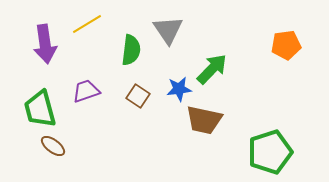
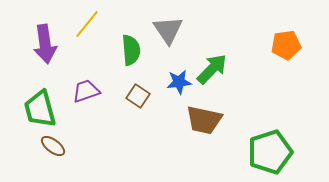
yellow line: rotated 20 degrees counterclockwise
green semicircle: rotated 12 degrees counterclockwise
blue star: moved 7 px up
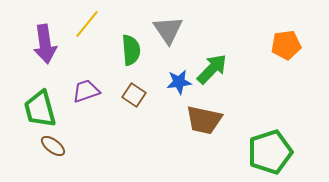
brown square: moved 4 px left, 1 px up
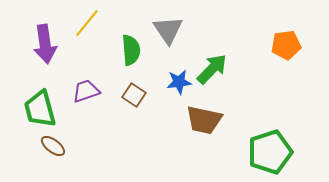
yellow line: moved 1 px up
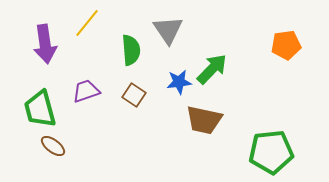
green pentagon: moved 1 px right; rotated 12 degrees clockwise
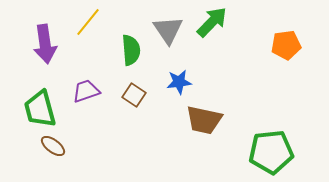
yellow line: moved 1 px right, 1 px up
green arrow: moved 47 px up
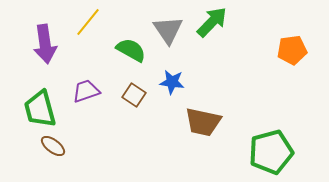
orange pentagon: moved 6 px right, 5 px down
green semicircle: rotated 56 degrees counterclockwise
blue star: moved 7 px left; rotated 15 degrees clockwise
brown trapezoid: moved 1 px left, 2 px down
green pentagon: rotated 9 degrees counterclockwise
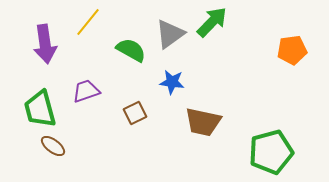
gray triangle: moved 2 px right, 4 px down; rotated 28 degrees clockwise
brown square: moved 1 px right, 18 px down; rotated 30 degrees clockwise
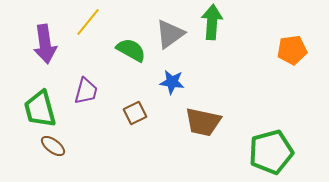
green arrow: rotated 40 degrees counterclockwise
purple trapezoid: rotated 124 degrees clockwise
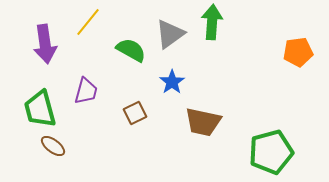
orange pentagon: moved 6 px right, 2 px down
blue star: rotated 30 degrees clockwise
